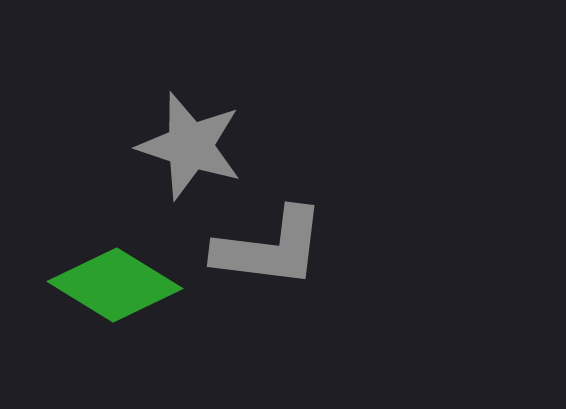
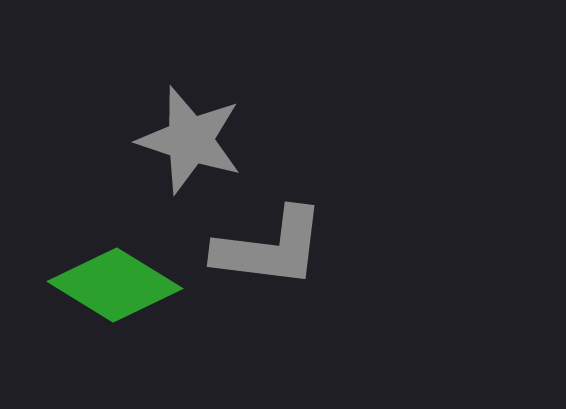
gray star: moved 6 px up
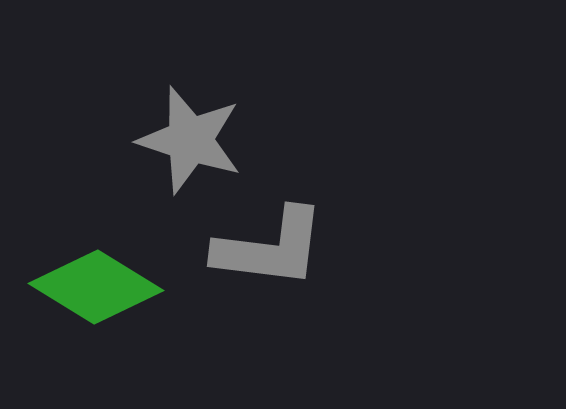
green diamond: moved 19 px left, 2 px down
